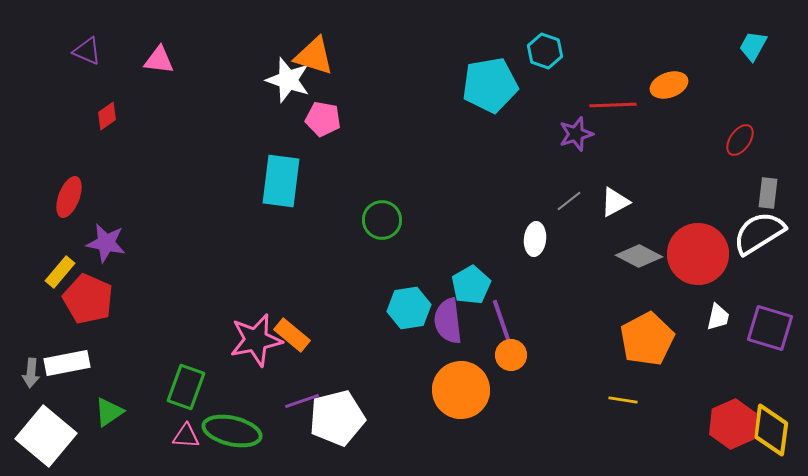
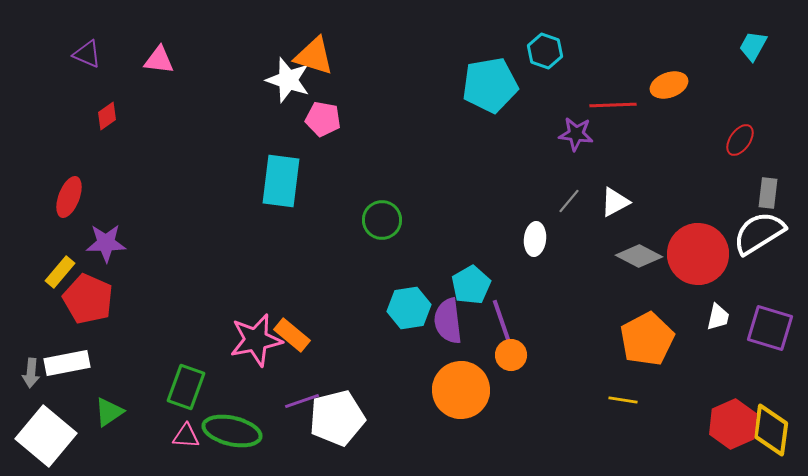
purple triangle at (87, 51): moved 3 px down
purple star at (576, 134): rotated 24 degrees clockwise
gray line at (569, 201): rotated 12 degrees counterclockwise
purple star at (106, 243): rotated 12 degrees counterclockwise
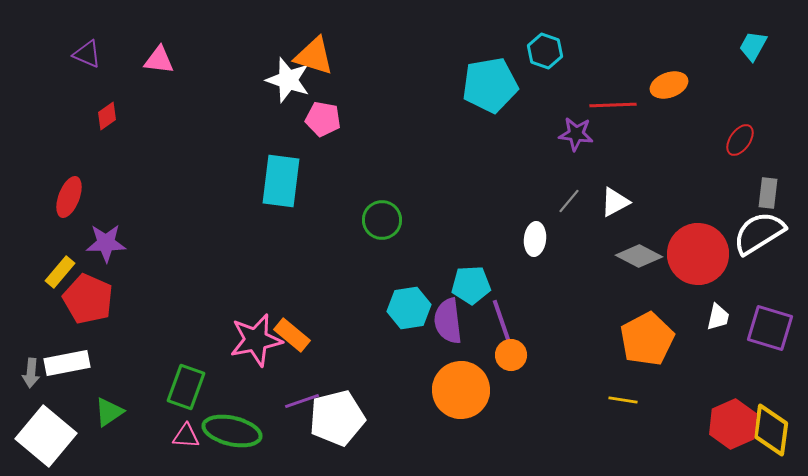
cyan pentagon at (471, 285): rotated 27 degrees clockwise
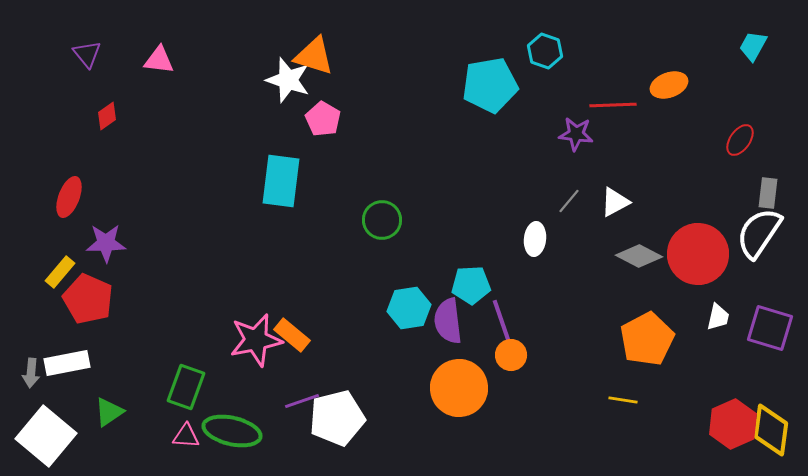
purple triangle at (87, 54): rotated 28 degrees clockwise
pink pentagon at (323, 119): rotated 20 degrees clockwise
white semicircle at (759, 233): rotated 24 degrees counterclockwise
orange circle at (461, 390): moved 2 px left, 2 px up
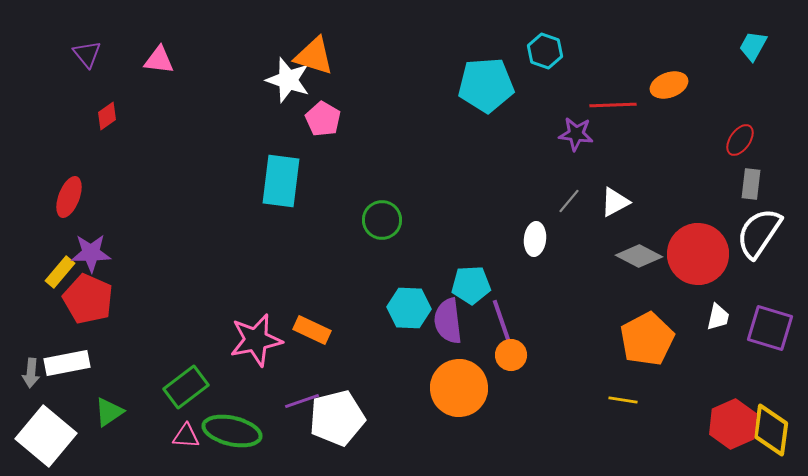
cyan pentagon at (490, 85): moved 4 px left; rotated 6 degrees clockwise
gray rectangle at (768, 193): moved 17 px left, 9 px up
purple star at (106, 243): moved 15 px left, 10 px down
cyan hexagon at (409, 308): rotated 12 degrees clockwise
orange rectangle at (292, 335): moved 20 px right, 5 px up; rotated 15 degrees counterclockwise
green rectangle at (186, 387): rotated 33 degrees clockwise
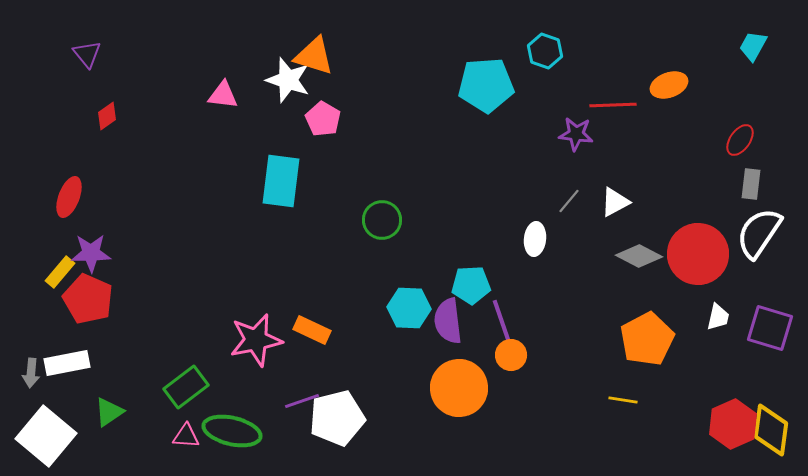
pink triangle at (159, 60): moved 64 px right, 35 px down
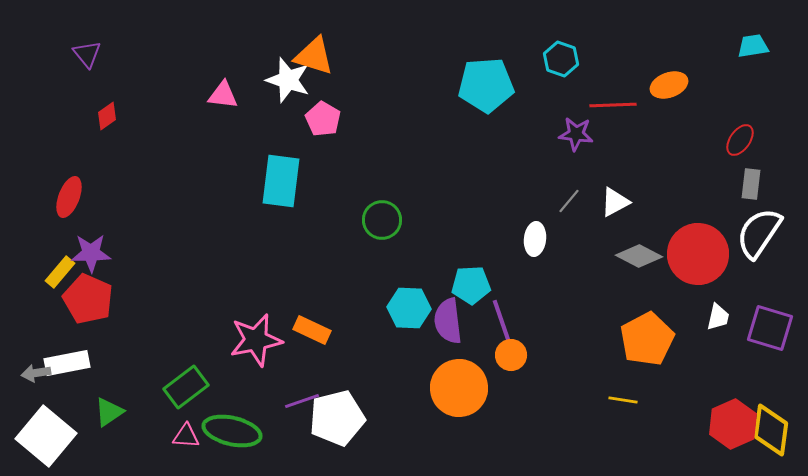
cyan trapezoid at (753, 46): rotated 52 degrees clockwise
cyan hexagon at (545, 51): moved 16 px right, 8 px down
gray arrow at (31, 373): moved 5 px right; rotated 76 degrees clockwise
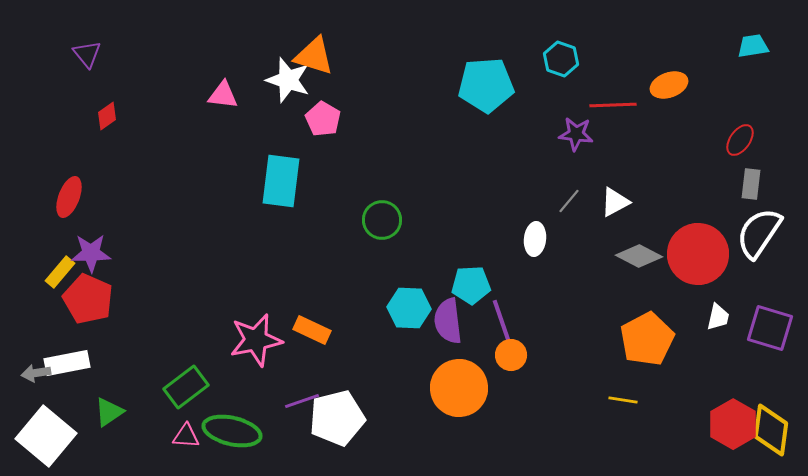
red hexagon at (733, 424): rotated 6 degrees counterclockwise
